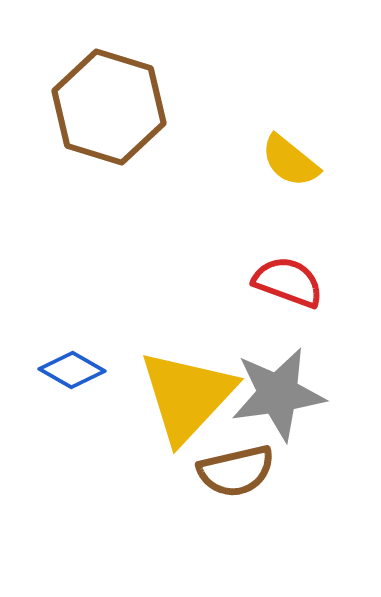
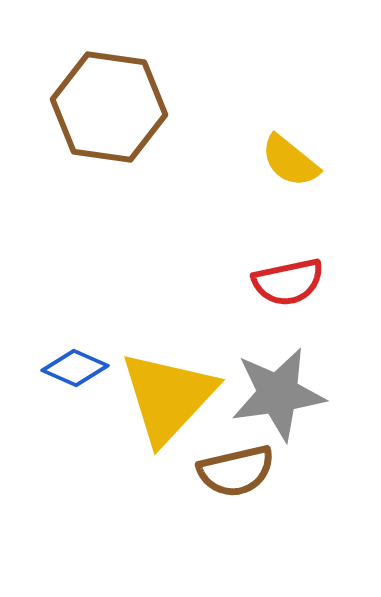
brown hexagon: rotated 9 degrees counterclockwise
red semicircle: rotated 148 degrees clockwise
blue diamond: moved 3 px right, 2 px up; rotated 6 degrees counterclockwise
yellow triangle: moved 19 px left, 1 px down
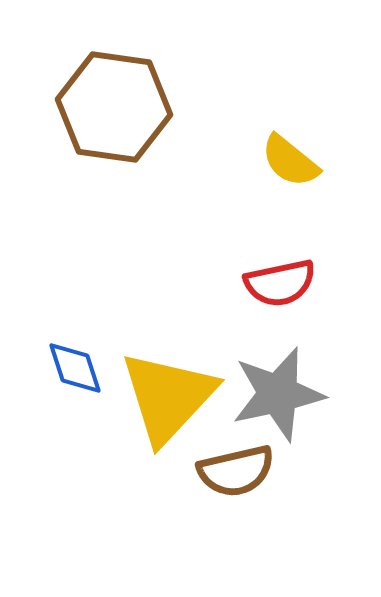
brown hexagon: moved 5 px right
red semicircle: moved 8 px left, 1 px down
blue diamond: rotated 48 degrees clockwise
gray star: rotated 4 degrees counterclockwise
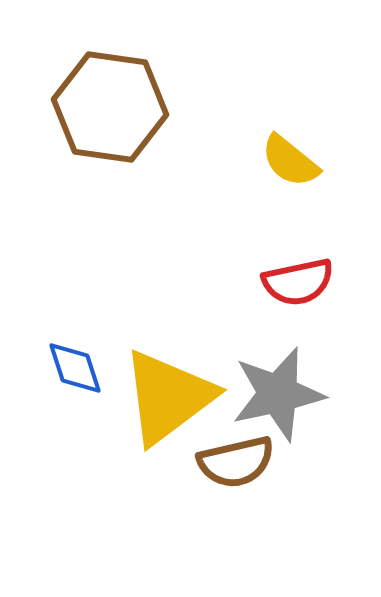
brown hexagon: moved 4 px left
red semicircle: moved 18 px right, 1 px up
yellow triangle: rotated 10 degrees clockwise
brown semicircle: moved 9 px up
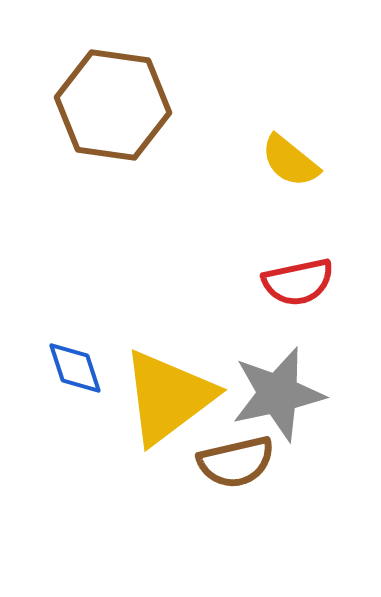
brown hexagon: moved 3 px right, 2 px up
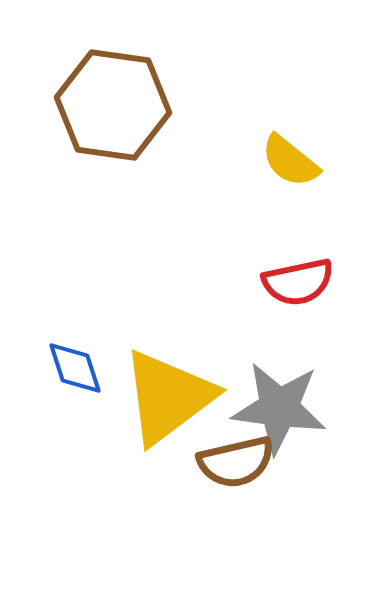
gray star: moved 1 px right, 14 px down; rotated 20 degrees clockwise
